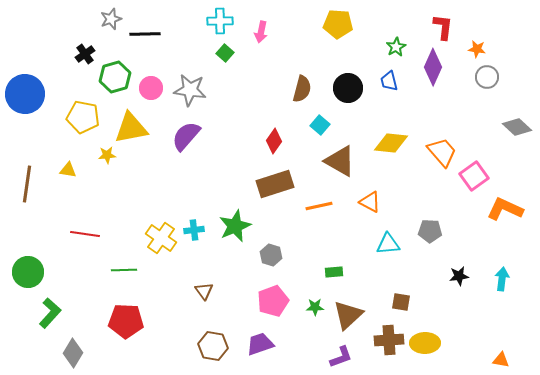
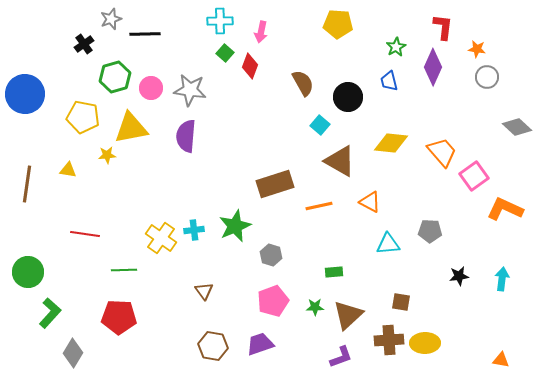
black cross at (85, 54): moved 1 px left, 10 px up
black circle at (348, 88): moved 9 px down
brown semicircle at (302, 89): moved 1 px right, 6 px up; rotated 44 degrees counterclockwise
purple semicircle at (186, 136): rotated 36 degrees counterclockwise
red diamond at (274, 141): moved 24 px left, 75 px up; rotated 15 degrees counterclockwise
red pentagon at (126, 321): moved 7 px left, 4 px up
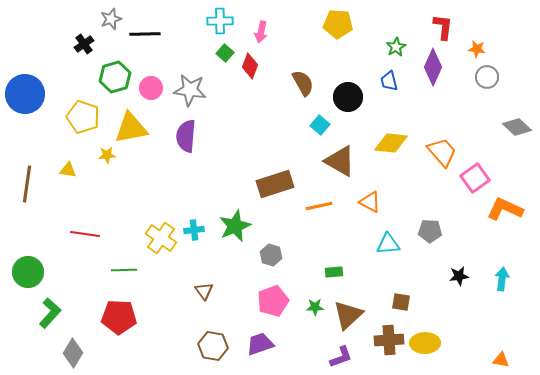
yellow pentagon at (83, 117): rotated 8 degrees clockwise
pink square at (474, 176): moved 1 px right, 2 px down
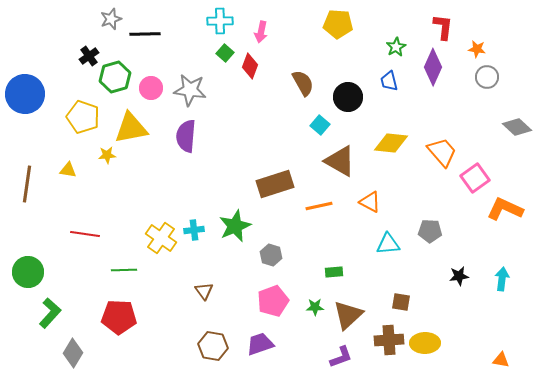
black cross at (84, 44): moved 5 px right, 12 px down
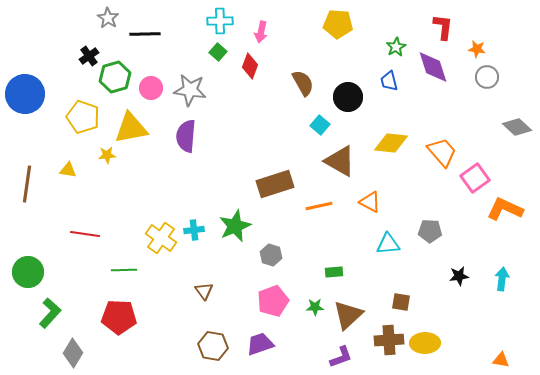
gray star at (111, 19): moved 3 px left, 1 px up; rotated 20 degrees counterclockwise
green square at (225, 53): moved 7 px left, 1 px up
purple diamond at (433, 67): rotated 42 degrees counterclockwise
